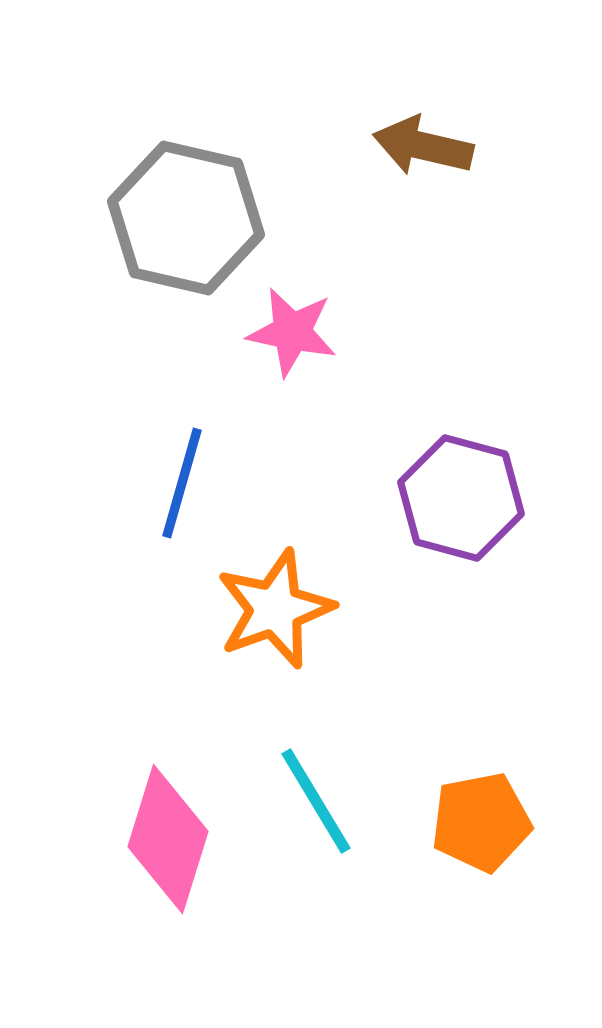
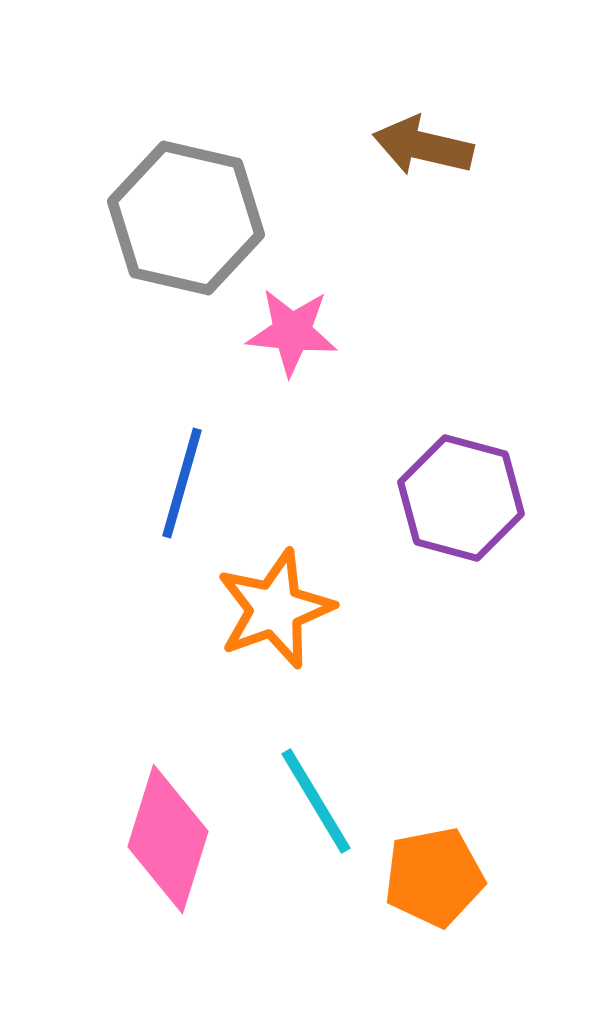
pink star: rotated 6 degrees counterclockwise
orange pentagon: moved 47 px left, 55 px down
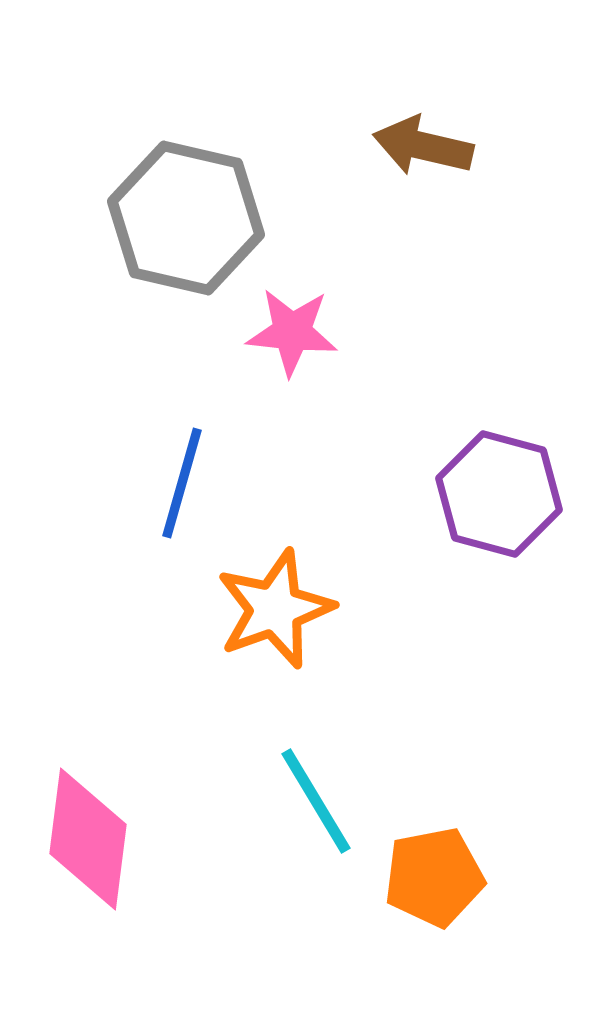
purple hexagon: moved 38 px right, 4 px up
pink diamond: moved 80 px left; rotated 10 degrees counterclockwise
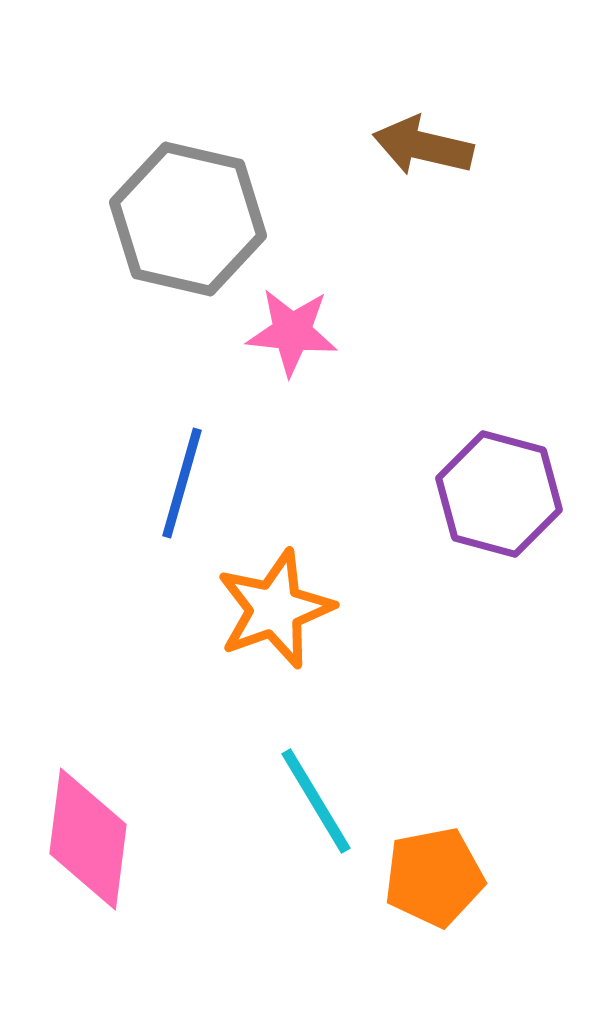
gray hexagon: moved 2 px right, 1 px down
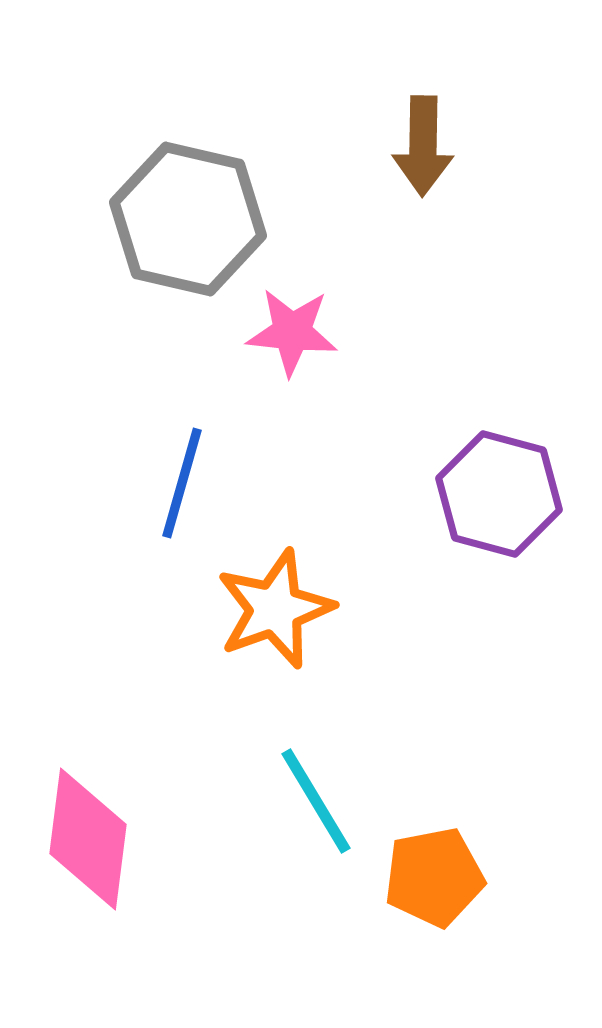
brown arrow: rotated 102 degrees counterclockwise
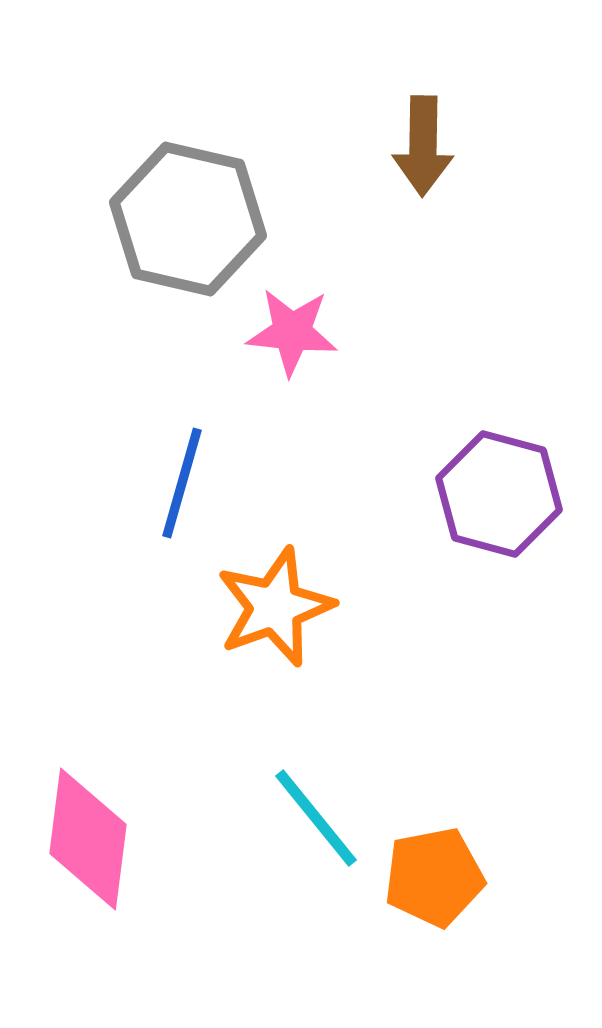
orange star: moved 2 px up
cyan line: moved 17 px down; rotated 8 degrees counterclockwise
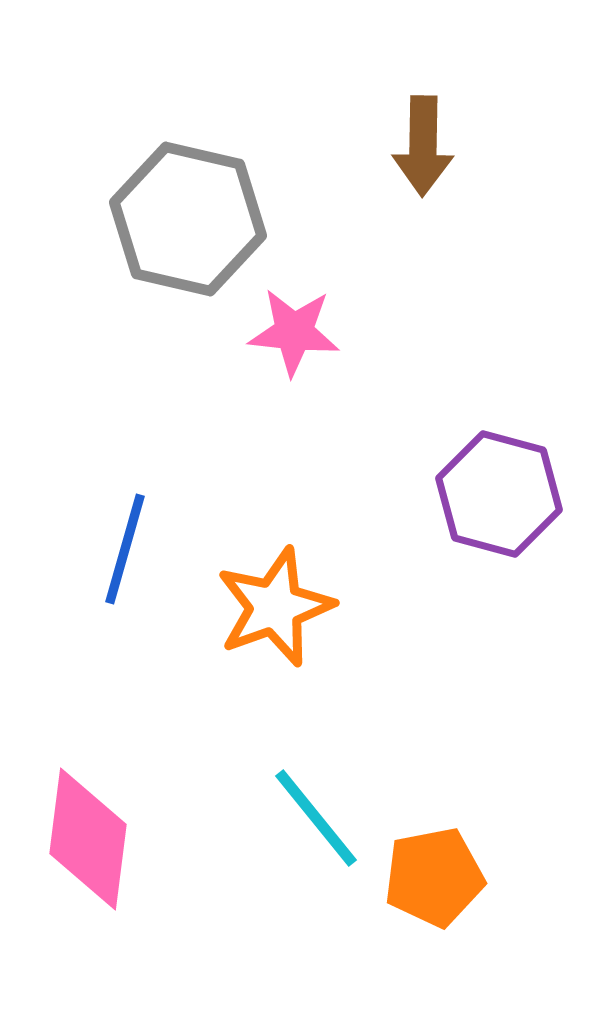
pink star: moved 2 px right
blue line: moved 57 px left, 66 px down
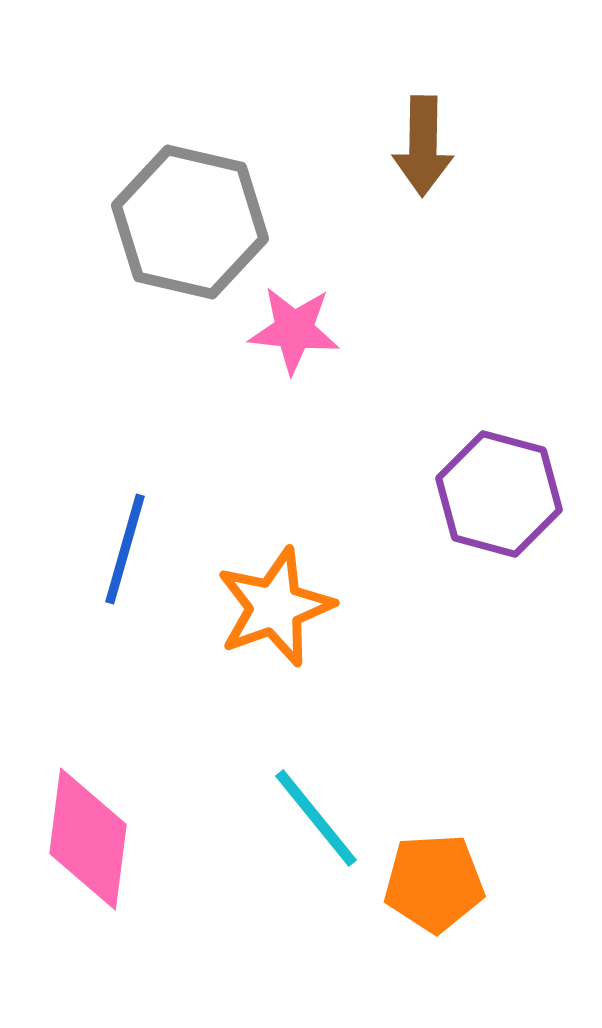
gray hexagon: moved 2 px right, 3 px down
pink star: moved 2 px up
orange pentagon: moved 6 px down; rotated 8 degrees clockwise
